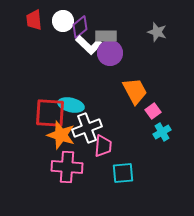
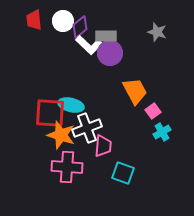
cyan square: rotated 25 degrees clockwise
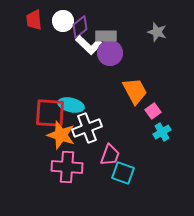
pink trapezoid: moved 7 px right, 9 px down; rotated 15 degrees clockwise
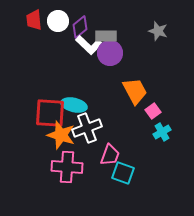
white circle: moved 5 px left
gray star: moved 1 px right, 1 px up
cyan ellipse: moved 3 px right
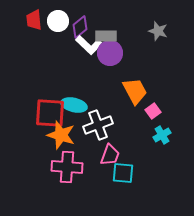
white cross: moved 11 px right, 3 px up
cyan cross: moved 3 px down
cyan square: rotated 15 degrees counterclockwise
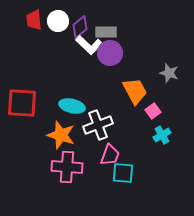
gray star: moved 11 px right, 42 px down
gray rectangle: moved 4 px up
cyan ellipse: moved 2 px left, 1 px down
red square: moved 28 px left, 10 px up
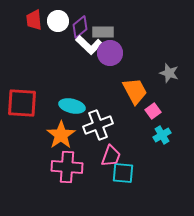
gray rectangle: moved 3 px left
orange star: rotated 20 degrees clockwise
pink trapezoid: moved 1 px right, 1 px down
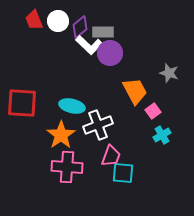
red trapezoid: rotated 15 degrees counterclockwise
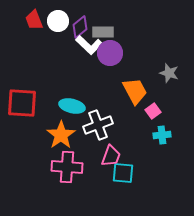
cyan cross: rotated 24 degrees clockwise
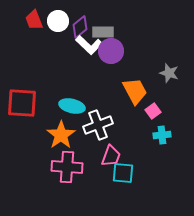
purple circle: moved 1 px right, 2 px up
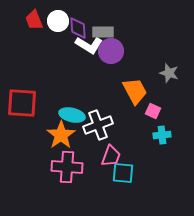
purple diamond: moved 2 px left, 1 px down; rotated 55 degrees counterclockwise
white L-shape: rotated 12 degrees counterclockwise
cyan ellipse: moved 9 px down
pink square: rotated 28 degrees counterclockwise
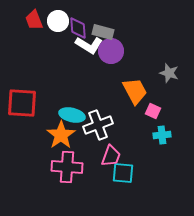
gray rectangle: rotated 15 degrees clockwise
